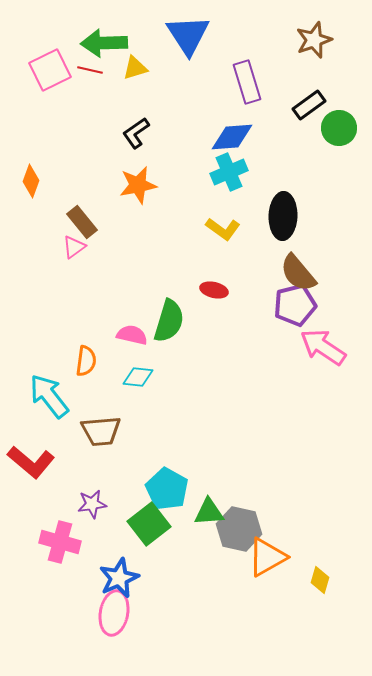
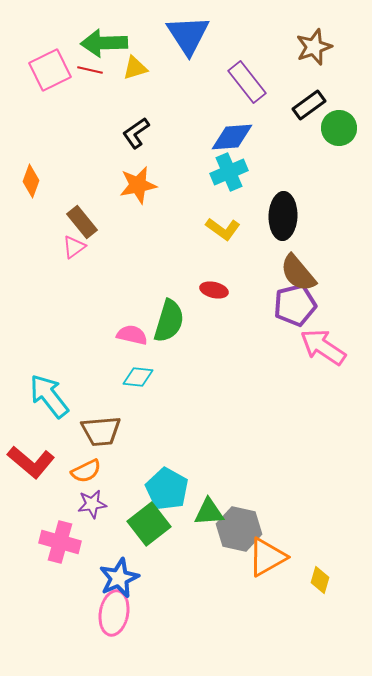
brown star: moved 7 px down
purple rectangle: rotated 21 degrees counterclockwise
orange semicircle: moved 110 px down; rotated 56 degrees clockwise
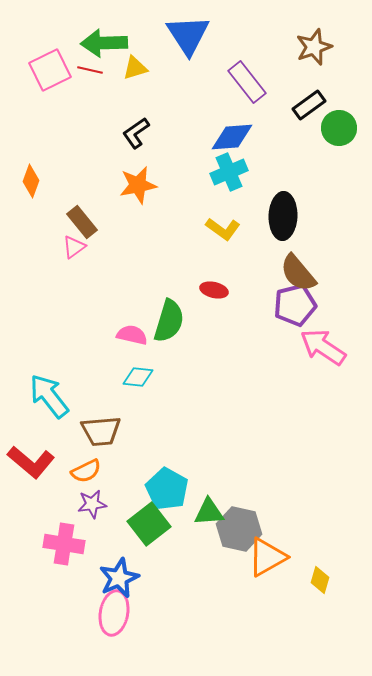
pink cross: moved 4 px right, 2 px down; rotated 6 degrees counterclockwise
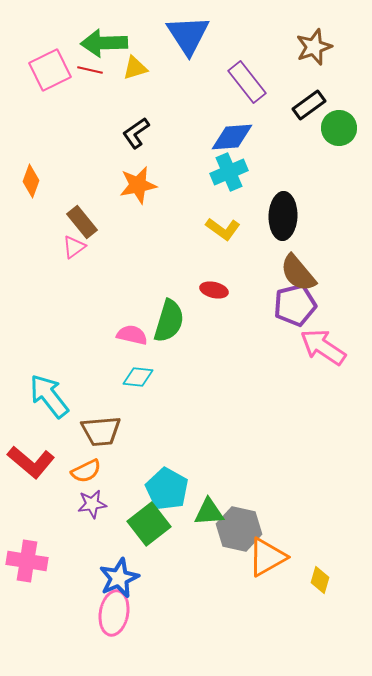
pink cross: moved 37 px left, 17 px down
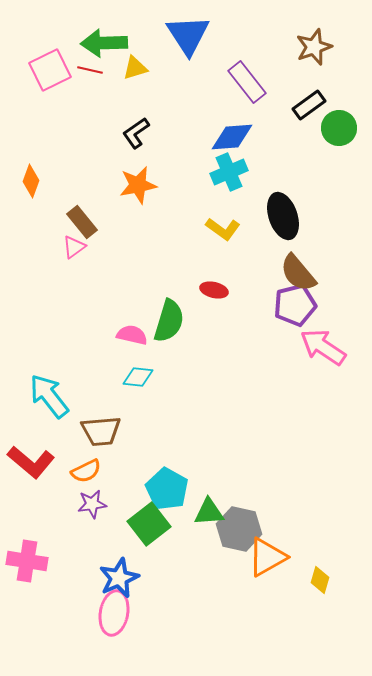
black ellipse: rotated 21 degrees counterclockwise
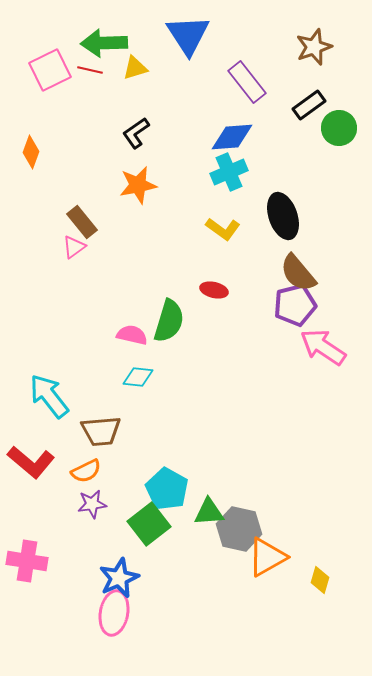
orange diamond: moved 29 px up
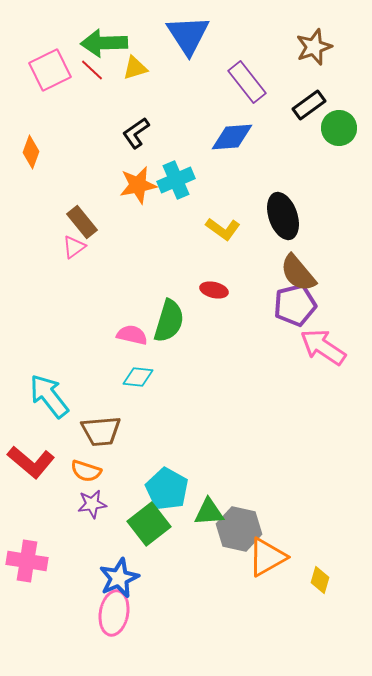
red line: moved 2 px right; rotated 30 degrees clockwise
cyan cross: moved 53 px left, 8 px down
orange semicircle: rotated 44 degrees clockwise
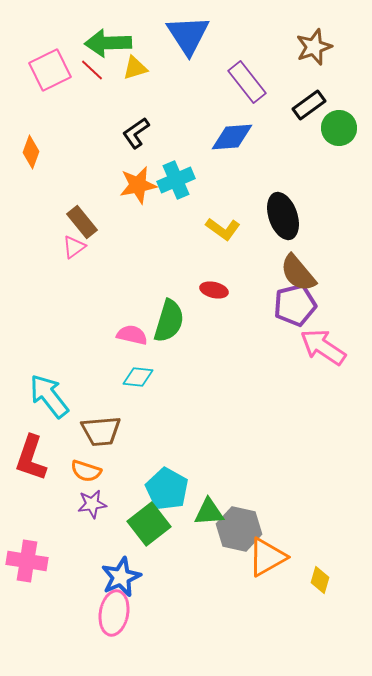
green arrow: moved 4 px right
red L-shape: moved 4 px up; rotated 69 degrees clockwise
blue star: moved 2 px right, 1 px up
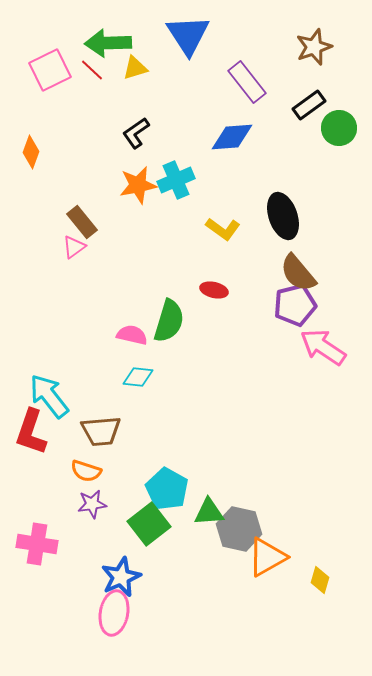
red L-shape: moved 26 px up
pink cross: moved 10 px right, 17 px up
